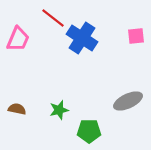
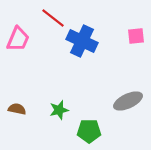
blue cross: moved 3 px down; rotated 8 degrees counterclockwise
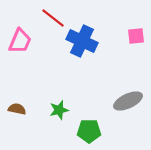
pink trapezoid: moved 2 px right, 2 px down
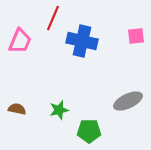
red line: rotated 75 degrees clockwise
blue cross: rotated 12 degrees counterclockwise
